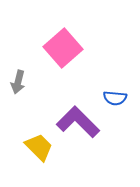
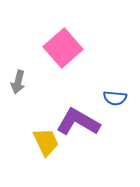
purple L-shape: rotated 15 degrees counterclockwise
yellow trapezoid: moved 7 px right, 5 px up; rotated 20 degrees clockwise
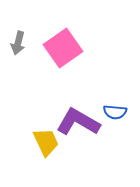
pink square: rotated 6 degrees clockwise
gray arrow: moved 39 px up
blue semicircle: moved 14 px down
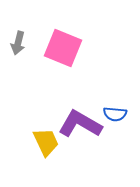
pink square: rotated 33 degrees counterclockwise
blue semicircle: moved 2 px down
purple L-shape: moved 2 px right, 2 px down
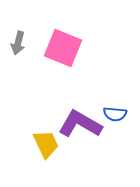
yellow trapezoid: moved 2 px down
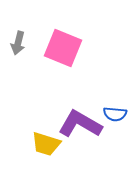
yellow trapezoid: rotated 132 degrees clockwise
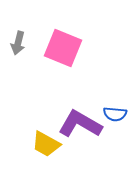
yellow trapezoid: rotated 12 degrees clockwise
